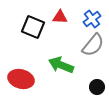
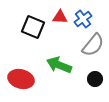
blue cross: moved 9 px left
green arrow: moved 2 px left
black circle: moved 2 px left, 8 px up
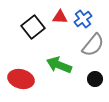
black square: rotated 30 degrees clockwise
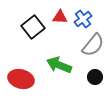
black circle: moved 2 px up
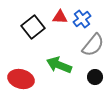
blue cross: moved 1 px left
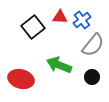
blue cross: moved 1 px down
black circle: moved 3 px left
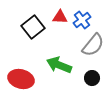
black circle: moved 1 px down
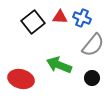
blue cross: moved 2 px up; rotated 30 degrees counterclockwise
black square: moved 5 px up
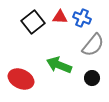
red ellipse: rotated 10 degrees clockwise
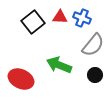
black circle: moved 3 px right, 3 px up
